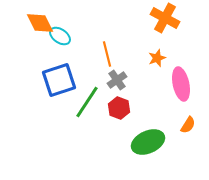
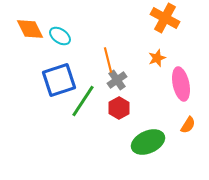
orange diamond: moved 10 px left, 6 px down
orange line: moved 1 px right, 6 px down
green line: moved 4 px left, 1 px up
red hexagon: rotated 10 degrees clockwise
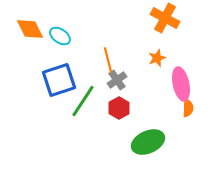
orange semicircle: moved 17 px up; rotated 30 degrees counterclockwise
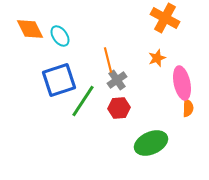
cyan ellipse: rotated 20 degrees clockwise
pink ellipse: moved 1 px right, 1 px up
red hexagon: rotated 25 degrees clockwise
green ellipse: moved 3 px right, 1 px down
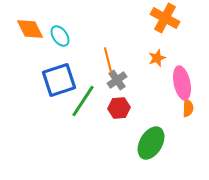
green ellipse: rotated 36 degrees counterclockwise
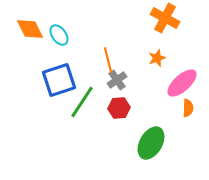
cyan ellipse: moved 1 px left, 1 px up
pink ellipse: rotated 60 degrees clockwise
green line: moved 1 px left, 1 px down
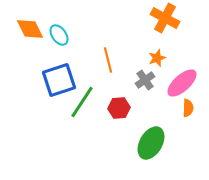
gray cross: moved 28 px right
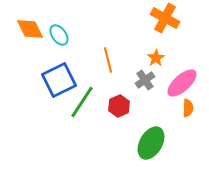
orange star: moved 1 px left; rotated 12 degrees counterclockwise
blue square: rotated 8 degrees counterclockwise
red hexagon: moved 2 px up; rotated 20 degrees counterclockwise
